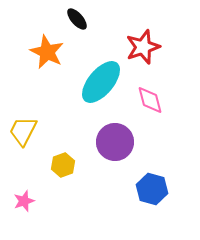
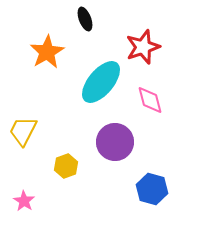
black ellipse: moved 8 px right; rotated 20 degrees clockwise
orange star: rotated 16 degrees clockwise
yellow hexagon: moved 3 px right, 1 px down
pink star: rotated 20 degrees counterclockwise
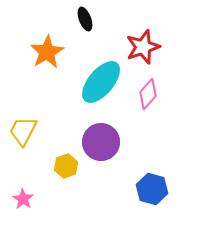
pink diamond: moved 2 px left, 6 px up; rotated 56 degrees clockwise
purple circle: moved 14 px left
pink star: moved 1 px left, 2 px up
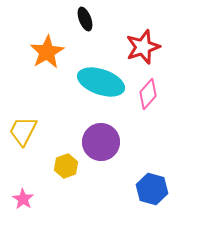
cyan ellipse: rotated 69 degrees clockwise
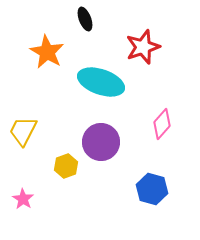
orange star: rotated 12 degrees counterclockwise
pink diamond: moved 14 px right, 30 px down
